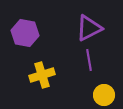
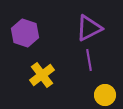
purple hexagon: rotated 8 degrees clockwise
yellow cross: rotated 20 degrees counterclockwise
yellow circle: moved 1 px right
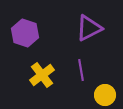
purple line: moved 8 px left, 10 px down
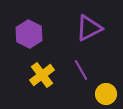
purple hexagon: moved 4 px right, 1 px down; rotated 8 degrees clockwise
purple line: rotated 20 degrees counterclockwise
yellow circle: moved 1 px right, 1 px up
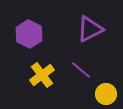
purple triangle: moved 1 px right, 1 px down
purple line: rotated 20 degrees counterclockwise
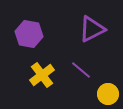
purple triangle: moved 2 px right
purple hexagon: rotated 16 degrees counterclockwise
yellow circle: moved 2 px right
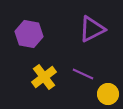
purple line: moved 2 px right, 4 px down; rotated 15 degrees counterclockwise
yellow cross: moved 2 px right, 2 px down
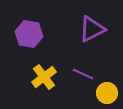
yellow circle: moved 1 px left, 1 px up
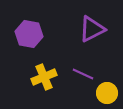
yellow cross: rotated 15 degrees clockwise
